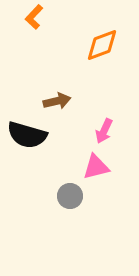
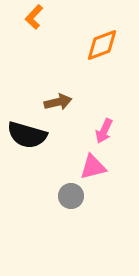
brown arrow: moved 1 px right, 1 px down
pink triangle: moved 3 px left
gray circle: moved 1 px right
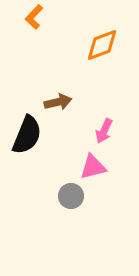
black semicircle: rotated 84 degrees counterclockwise
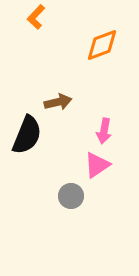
orange L-shape: moved 2 px right
pink arrow: rotated 15 degrees counterclockwise
pink triangle: moved 4 px right, 2 px up; rotated 20 degrees counterclockwise
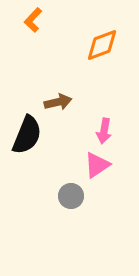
orange L-shape: moved 3 px left, 3 px down
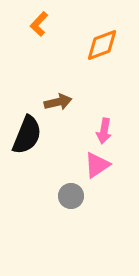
orange L-shape: moved 6 px right, 4 px down
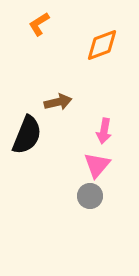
orange L-shape: rotated 15 degrees clockwise
pink triangle: rotated 16 degrees counterclockwise
gray circle: moved 19 px right
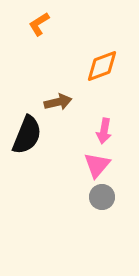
orange diamond: moved 21 px down
gray circle: moved 12 px right, 1 px down
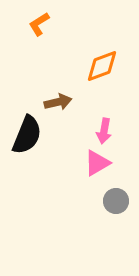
pink triangle: moved 2 px up; rotated 20 degrees clockwise
gray circle: moved 14 px right, 4 px down
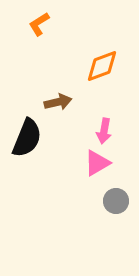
black semicircle: moved 3 px down
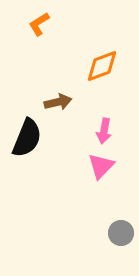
pink triangle: moved 4 px right, 3 px down; rotated 16 degrees counterclockwise
gray circle: moved 5 px right, 32 px down
